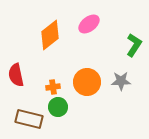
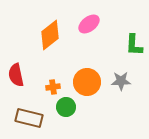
green L-shape: rotated 150 degrees clockwise
green circle: moved 8 px right
brown rectangle: moved 1 px up
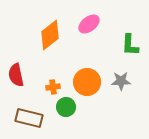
green L-shape: moved 4 px left
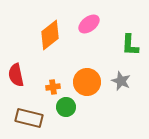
gray star: rotated 24 degrees clockwise
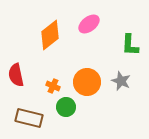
orange cross: moved 1 px up; rotated 32 degrees clockwise
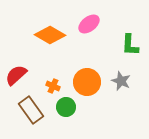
orange diamond: rotated 68 degrees clockwise
red semicircle: rotated 60 degrees clockwise
brown rectangle: moved 2 px right, 8 px up; rotated 40 degrees clockwise
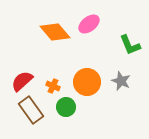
orange diamond: moved 5 px right, 3 px up; rotated 20 degrees clockwise
green L-shape: rotated 25 degrees counterclockwise
red semicircle: moved 6 px right, 6 px down
